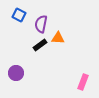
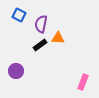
purple circle: moved 2 px up
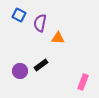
purple semicircle: moved 1 px left, 1 px up
black rectangle: moved 1 px right, 20 px down
purple circle: moved 4 px right
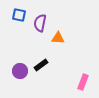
blue square: rotated 16 degrees counterclockwise
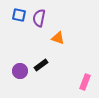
purple semicircle: moved 1 px left, 5 px up
orange triangle: rotated 16 degrees clockwise
pink rectangle: moved 2 px right
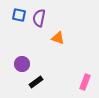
black rectangle: moved 5 px left, 17 px down
purple circle: moved 2 px right, 7 px up
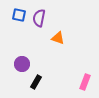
black rectangle: rotated 24 degrees counterclockwise
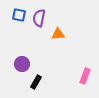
orange triangle: moved 4 px up; rotated 24 degrees counterclockwise
pink rectangle: moved 6 px up
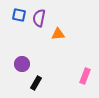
black rectangle: moved 1 px down
